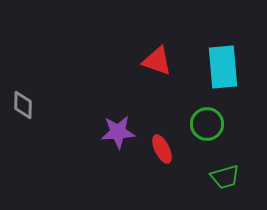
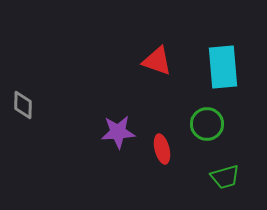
red ellipse: rotated 12 degrees clockwise
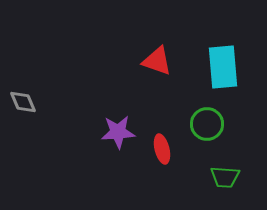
gray diamond: moved 3 px up; rotated 24 degrees counterclockwise
green trapezoid: rotated 20 degrees clockwise
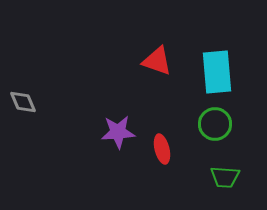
cyan rectangle: moved 6 px left, 5 px down
green circle: moved 8 px right
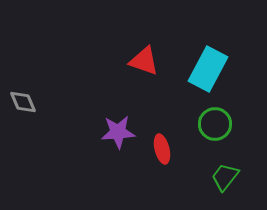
red triangle: moved 13 px left
cyan rectangle: moved 9 px left, 3 px up; rotated 33 degrees clockwise
green trapezoid: rotated 124 degrees clockwise
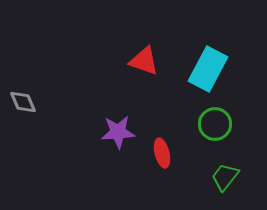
red ellipse: moved 4 px down
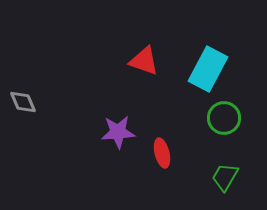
green circle: moved 9 px right, 6 px up
green trapezoid: rotated 8 degrees counterclockwise
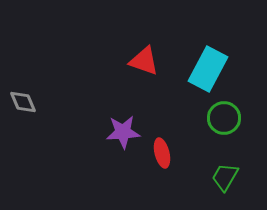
purple star: moved 5 px right
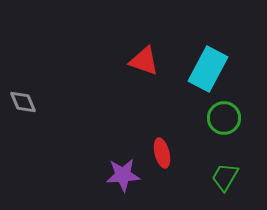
purple star: moved 43 px down
